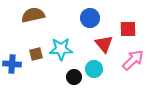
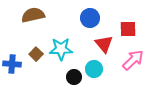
brown square: rotated 32 degrees counterclockwise
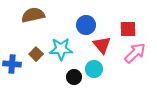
blue circle: moved 4 px left, 7 px down
red triangle: moved 2 px left, 1 px down
pink arrow: moved 2 px right, 7 px up
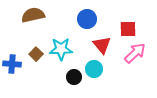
blue circle: moved 1 px right, 6 px up
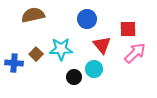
blue cross: moved 2 px right, 1 px up
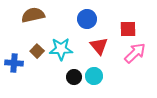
red triangle: moved 3 px left, 1 px down
brown square: moved 1 px right, 3 px up
cyan circle: moved 7 px down
